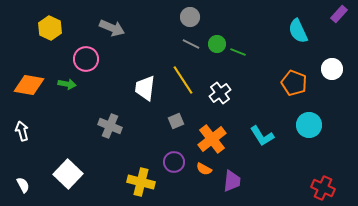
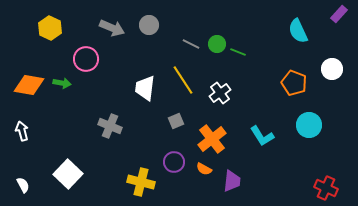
gray circle: moved 41 px left, 8 px down
green arrow: moved 5 px left, 1 px up
red cross: moved 3 px right
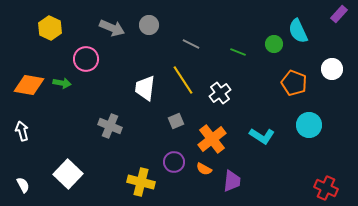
green circle: moved 57 px right
cyan L-shape: rotated 25 degrees counterclockwise
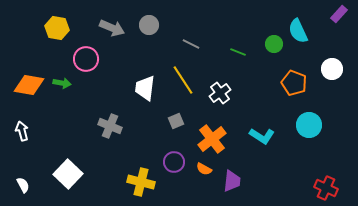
yellow hexagon: moved 7 px right; rotated 15 degrees counterclockwise
